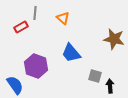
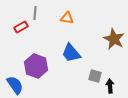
orange triangle: moved 4 px right; rotated 32 degrees counterclockwise
brown star: rotated 15 degrees clockwise
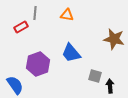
orange triangle: moved 3 px up
brown star: rotated 15 degrees counterclockwise
purple hexagon: moved 2 px right, 2 px up; rotated 20 degrees clockwise
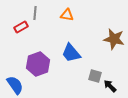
black arrow: rotated 40 degrees counterclockwise
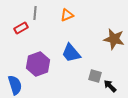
orange triangle: rotated 32 degrees counterclockwise
red rectangle: moved 1 px down
blue semicircle: rotated 18 degrees clockwise
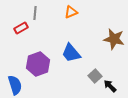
orange triangle: moved 4 px right, 3 px up
gray square: rotated 32 degrees clockwise
